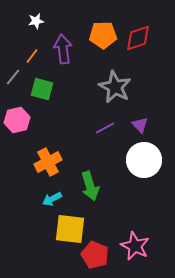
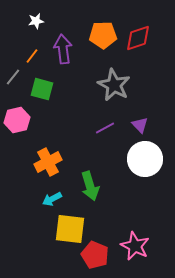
gray star: moved 1 px left, 2 px up
white circle: moved 1 px right, 1 px up
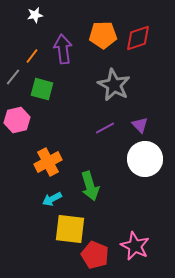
white star: moved 1 px left, 6 px up
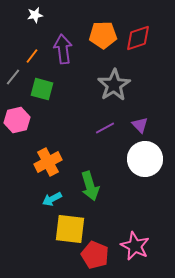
gray star: rotated 12 degrees clockwise
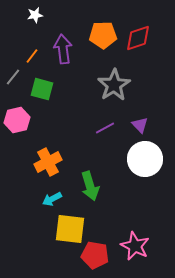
red pentagon: rotated 12 degrees counterclockwise
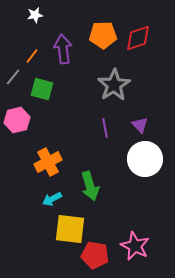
purple line: rotated 72 degrees counterclockwise
